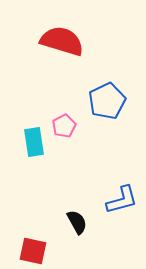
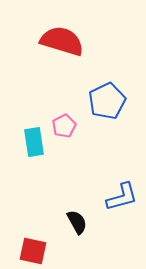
blue L-shape: moved 3 px up
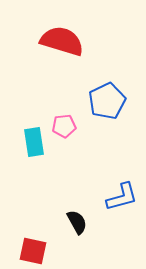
pink pentagon: rotated 20 degrees clockwise
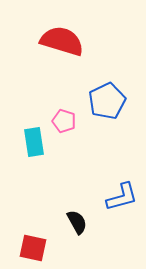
pink pentagon: moved 5 px up; rotated 25 degrees clockwise
red square: moved 3 px up
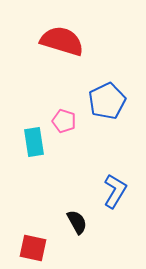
blue L-shape: moved 7 px left, 6 px up; rotated 44 degrees counterclockwise
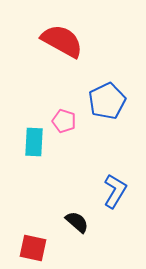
red semicircle: rotated 12 degrees clockwise
cyan rectangle: rotated 12 degrees clockwise
black semicircle: rotated 20 degrees counterclockwise
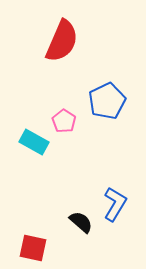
red semicircle: rotated 84 degrees clockwise
pink pentagon: rotated 15 degrees clockwise
cyan rectangle: rotated 64 degrees counterclockwise
blue L-shape: moved 13 px down
black semicircle: moved 4 px right
